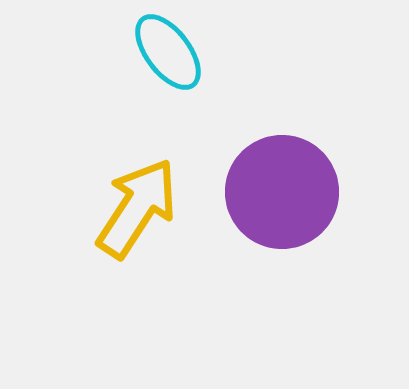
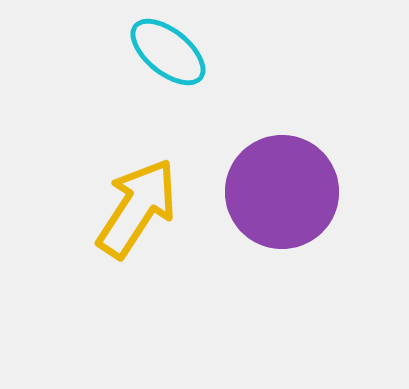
cyan ellipse: rotated 14 degrees counterclockwise
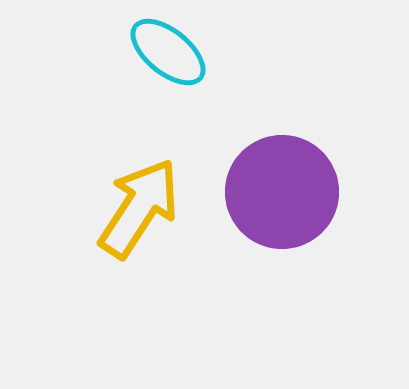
yellow arrow: moved 2 px right
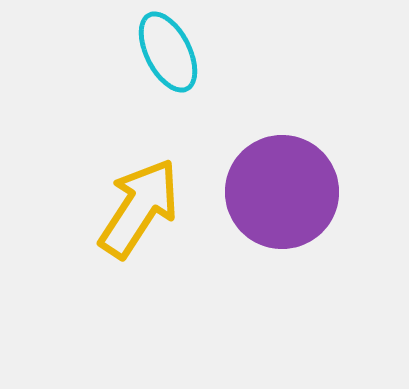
cyan ellipse: rotated 24 degrees clockwise
